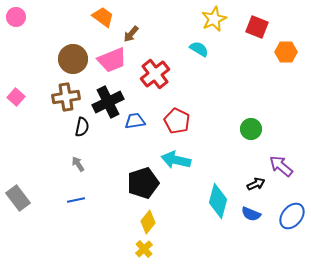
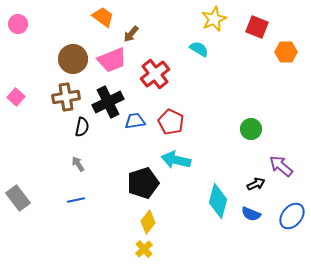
pink circle: moved 2 px right, 7 px down
red pentagon: moved 6 px left, 1 px down
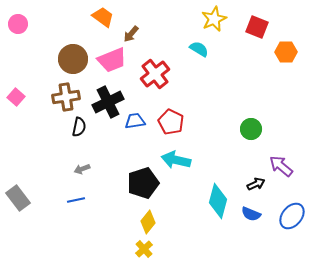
black semicircle: moved 3 px left
gray arrow: moved 4 px right, 5 px down; rotated 77 degrees counterclockwise
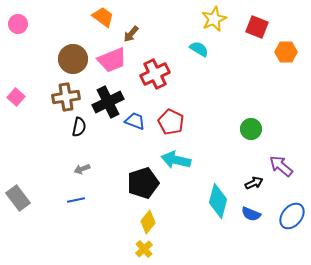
red cross: rotated 12 degrees clockwise
blue trapezoid: rotated 30 degrees clockwise
black arrow: moved 2 px left, 1 px up
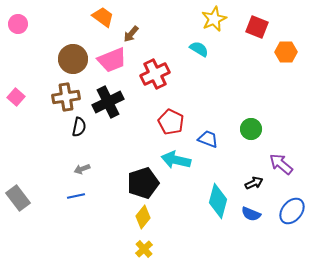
blue trapezoid: moved 73 px right, 18 px down
purple arrow: moved 2 px up
blue line: moved 4 px up
blue ellipse: moved 5 px up
yellow diamond: moved 5 px left, 5 px up
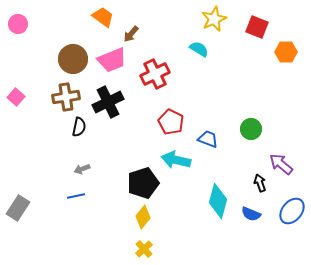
black arrow: moved 6 px right; rotated 84 degrees counterclockwise
gray rectangle: moved 10 px down; rotated 70 degrees clockwise
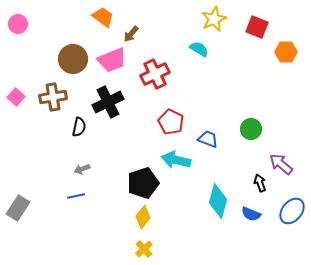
brown cross: moved 13 px left
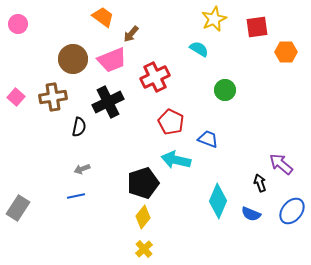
red square: rotated 30 degrees counterclockwise
red cross: moved 3 px down
green circle: moved 26 px left, 39 px up
cyan diamond: rotated 8 degrees clockwise
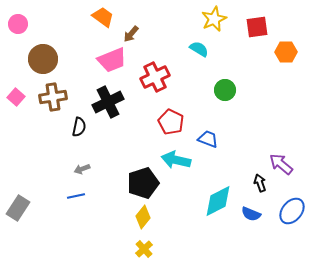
brown circle: moved 30 px left
cyan diamond: rotated 40 degrees clockwise
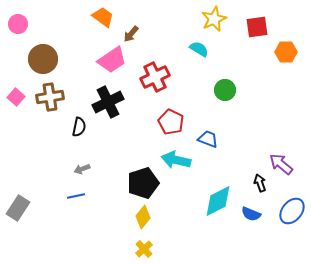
pink trapezoid: rotated 12 degrees counterclockwise
brown cross: moved 3 px left
